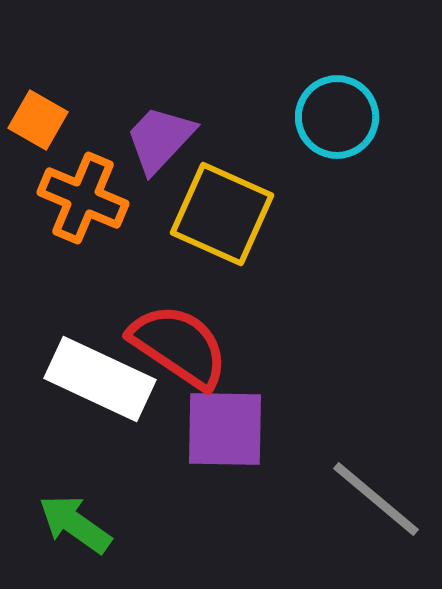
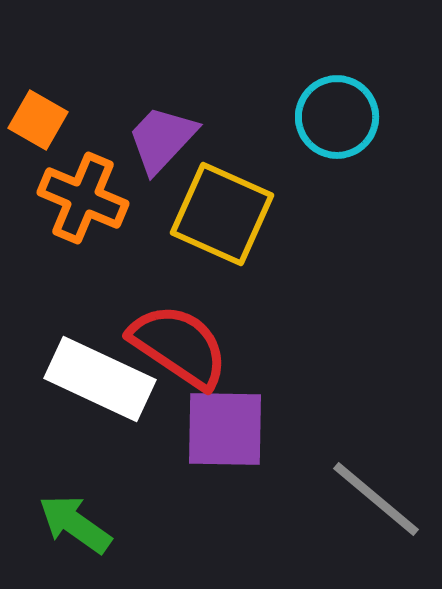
purple trapezoid: moved 2 px right
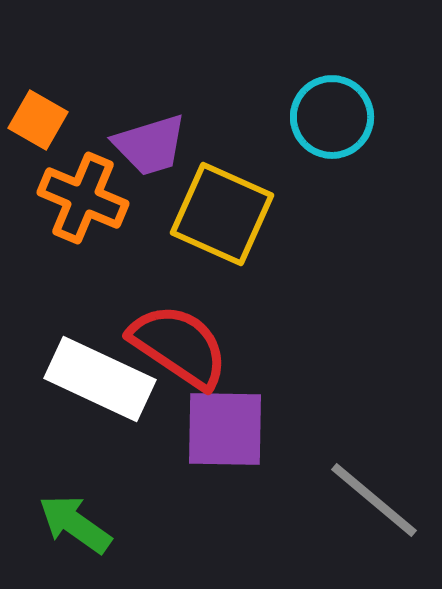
cyan circle: moved 5 px left
purple trapezoid: moved 12 px left, 6 px down; rotated 150 degrees counterclockwise
gray line: moved 2 px left, 1 px down
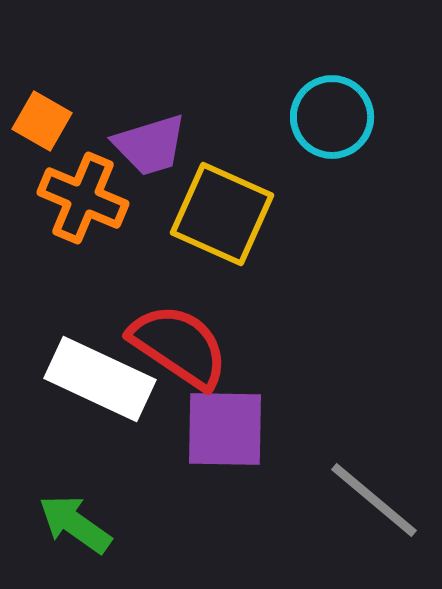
orange square: moved 4 px right, 1 px down
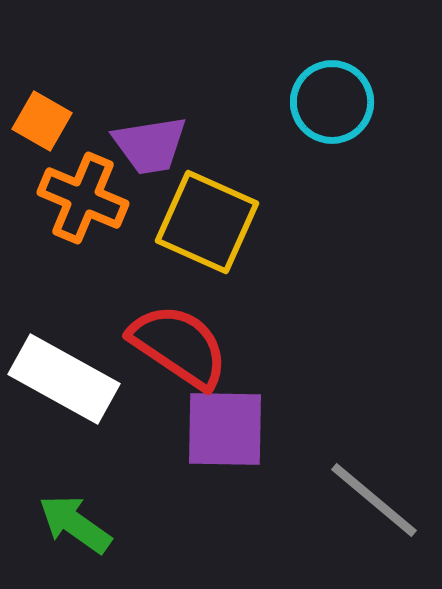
cyan circle: moved 15 px up
purple trapezoid: rotated 8 degrees clockwise
yellow square: moved 15 px left, 8 px down
white rectangle: moved 36 px left; rotated 4 degrees clockwise
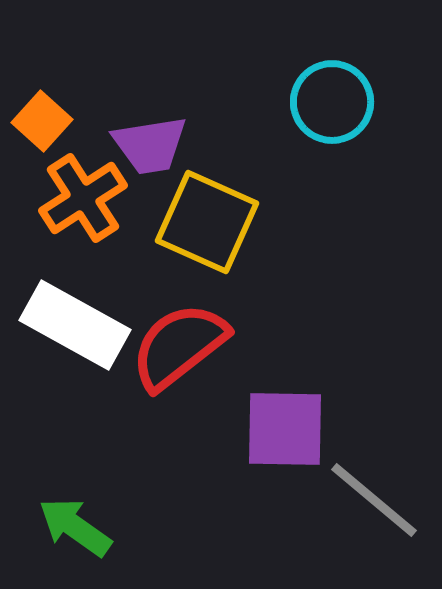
orange square: rotated 12 degrees clockwise
orange cross: rotated 34 degrees clockwise
red semicircle: rotated 72 degrees counterclockwise
white rectangle: moved 11 px right, 54 px up
purple square: moved 60 px right
green arrow: moved 3 px down
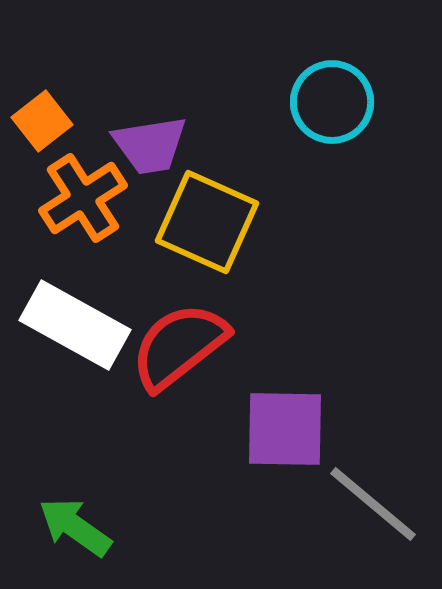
orange square: rotated 10 degrees clockwise
gray line: moved 1 px left, 4 px down
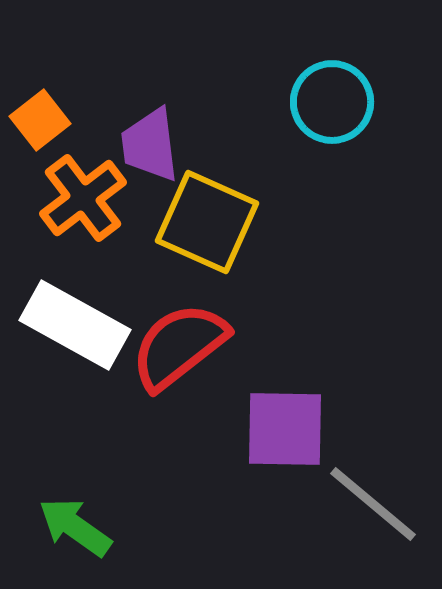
orange square: moved 2 px left, 1 px up
purple trapezoid: rotated 92 degrees clockwise
orange cross: rotated 4 degrees counterclockwise
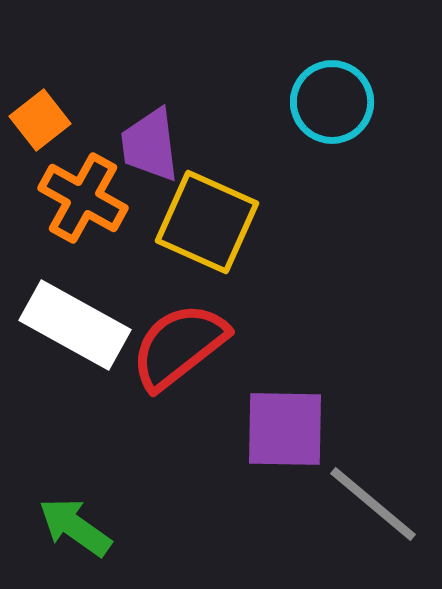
orange cross: rotated 24 degrees counterclockwise
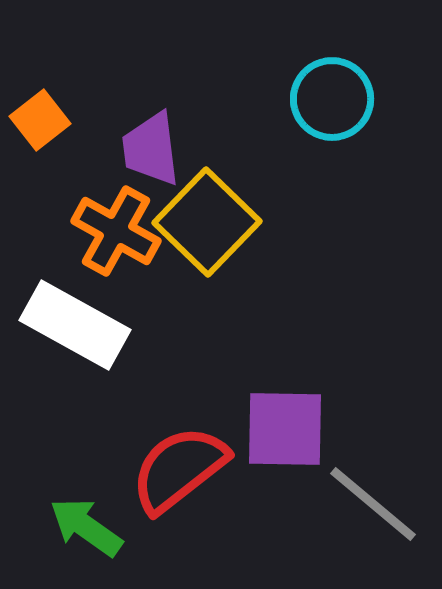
cyan circle: moved 3 px up
purple trapezoid: moved 1 px right, 4 px down
orange cross: moved 33 px right, 33 px down
yellow square: rotated 20 degrees clockwise
red semicircle: moved 123 px down
green arrow: moved 11 px right
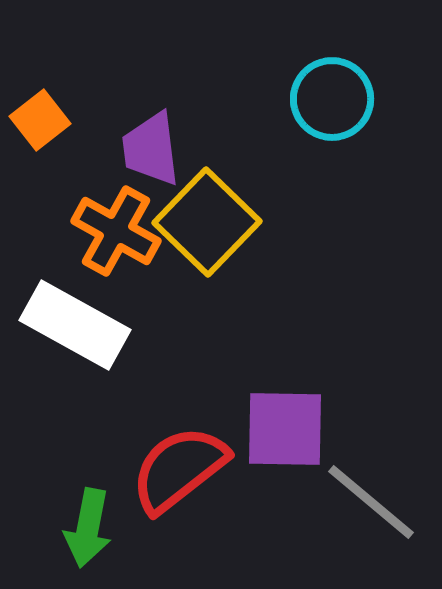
gray line: moved 2 px left, 2 px up
green arrow: moved 2 px right, 1 px down; rotated 114 degrees counterclockwise
